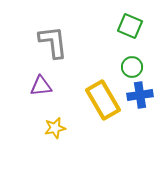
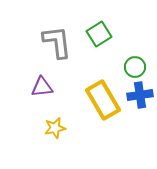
green square: moved 31 px left, 8 px down; rotated 35 degrees clockwise
gray L-shape: moved 4 px right
green circle: moved 3 px right
purple triangle: moved 1 px right, 1 px down
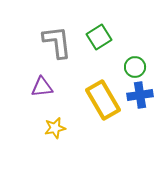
green square: moved 3 px down
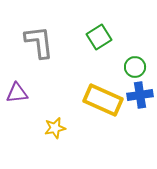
gray L-shape: moved 18 px left
purple triangle: moved 25 px left, 6 px down
yellow rectangle: rotated 36 degrees counterclockwise
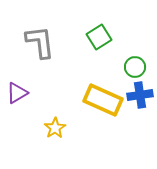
gray L-shape: moved 1 px right
purple triangle: rotated 25 degrees counterclockwise
yellow star: rotated 20 degrees counterclockwise
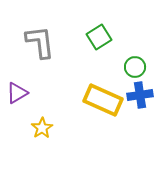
yellow star: moved 13 px left
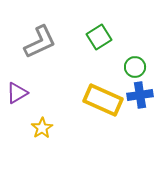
gray L-shape: rotated 72 degrees clockwise
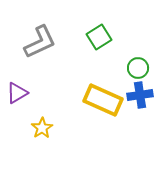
green circle: moved 3 px right, 1 px down
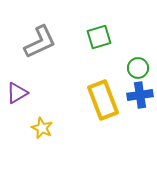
green square: rotated 15 degrees clockwise
yellow rectangle: rotated 45 degrees clockwise
yellow star: rotated 15 degrees counterclockwise
